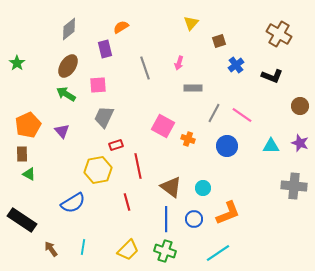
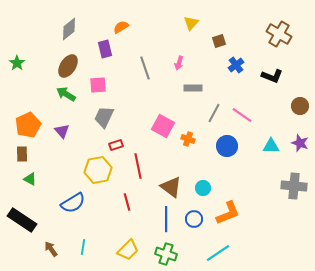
green triangle at (29, 174): moved 1 px right, 5 px down
green cross at (165, 251): moved 1 px right, 3 px down
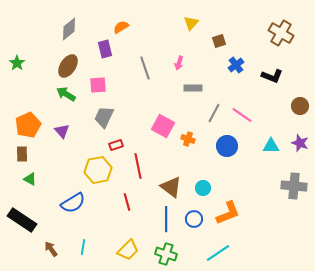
brown cross at (279, 34): moved 2 px right, 1 px up
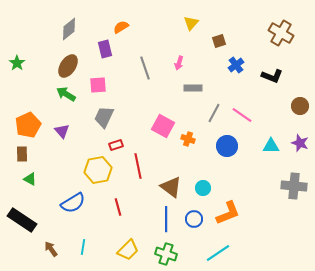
red line at (127, 202): moved 9 px left, 5 px down
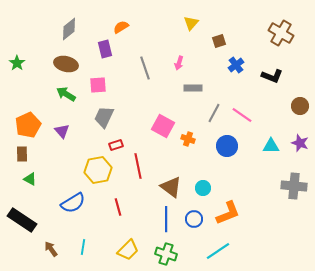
brown ellipse at (68, 66): moved 2 px left, 2 px up; rotated 70 degrees clockwise
cyan line at (218, 253): moved 2 px up
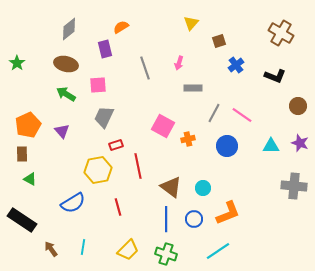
black L-shape at (272, 76): moved 3 px right
brown circle at (300, 106): moved 2 px left
orange cross at (188, 139): rotated 32 degrees counterclockwise
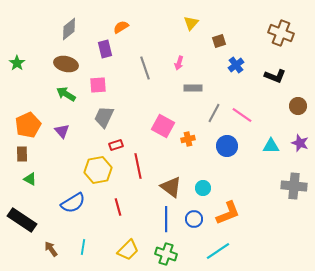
brown cross at (281, 33): rotated 10 degrees counterclockwise
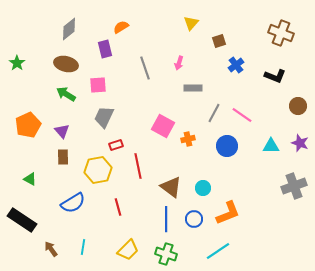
brown rectangle at (22, 154): moved 41 px right, 3 px down
gray cross at (294, 186): rotated 25 degrees counterclockwise
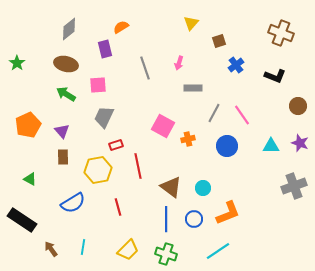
pink line at (242, 115): rotated 20 degrees clockwise
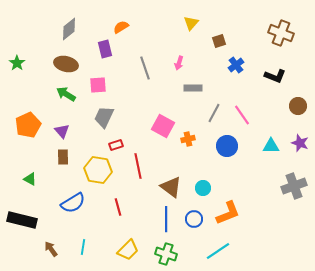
yellow hexagon at (98, 170): rotated 20 degrees clockwise
black rectangle at (22, 220): rotated 20 degrees counterclockwise
